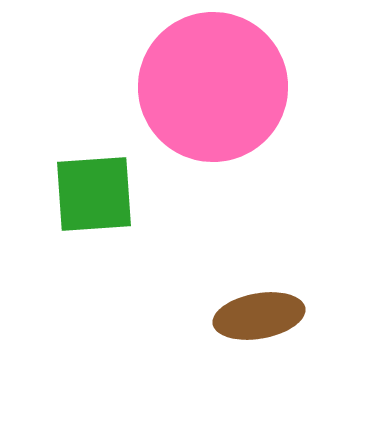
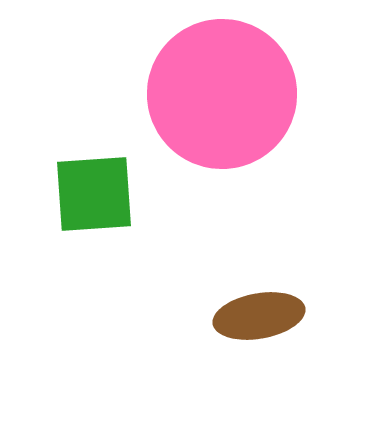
pink circle: moved 9 px right, 7 px down
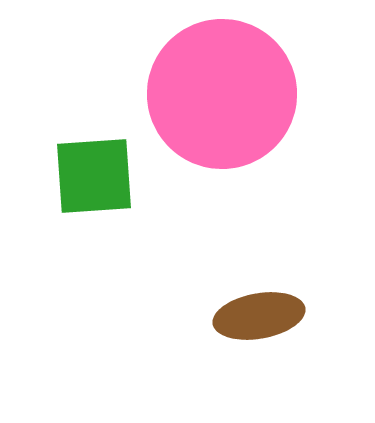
green square: moved 18 px up
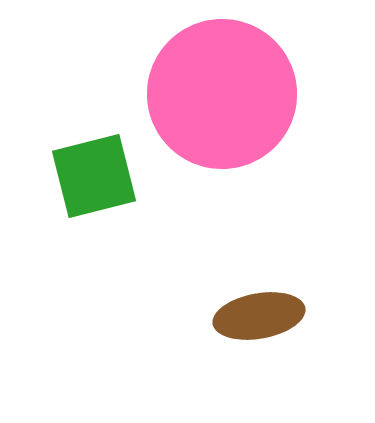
green square: rotated 10 degrees counterclockwise
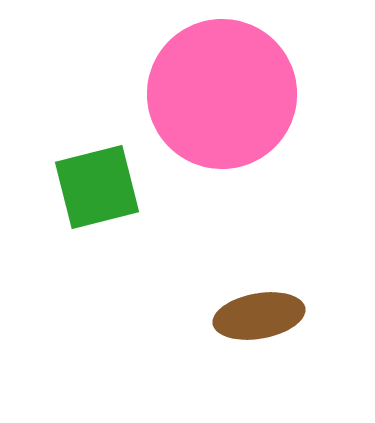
green square: moved 3 px right, 11 px down
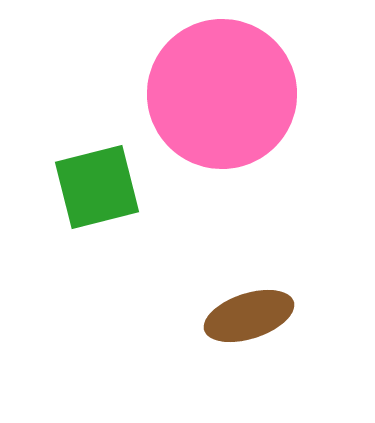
brown ellipse: moved 10 px left; rotated 8 degrees counterclockwise
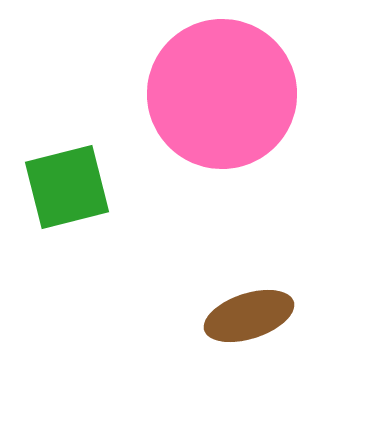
green square: moved 30 px left
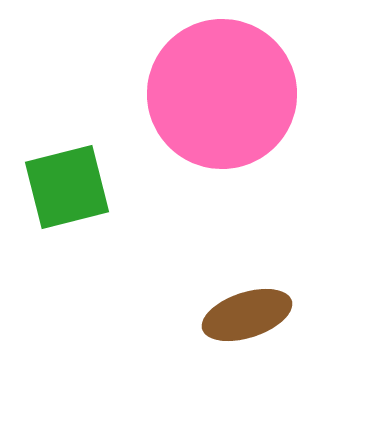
brown ellipse: moved 2 px left, 1 px up
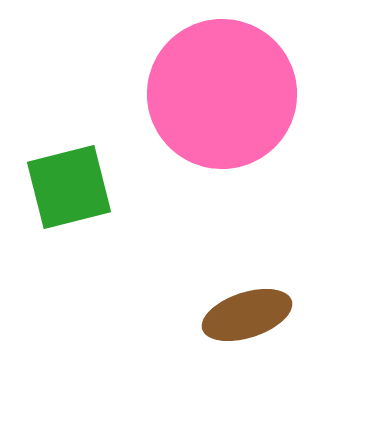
green square: moved 2 px right
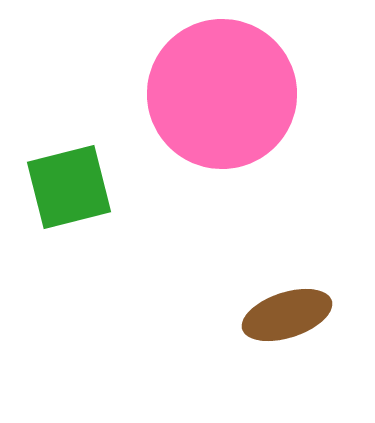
brown ellipse: moved 40 px right
